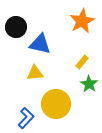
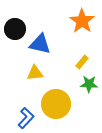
orange star: rotated 10 degrees counterclockwise
black circle: moved 1 px left, 2 px down
green star: rotated 30 degrees counterclockwise
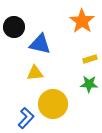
black circle: moved 1 px left, 2 px up
yellow rectangle: moved 8 px right, 3 px up; rotated 32 degrees clockwise
yellow circle: moved 3 px left
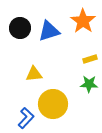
orange star: moved 1 px right
black circle: moved 6 px right, 1 px down
blue triangle: moved 9 px right, 13 px up; rotated 30 degrees counterclockwise
yellow triangle: moved 1 px left, 1 px down
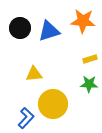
orange star: rotated 30 degrees counterclockwise
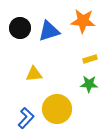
yellow circle: moved 4 px right, 5 px down
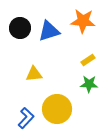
yellow rectangle: moved 2 px left, 1 px down; rotated 16 degrees counterclockwise
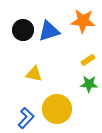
black circle: moved 3 px right, 2 px down
yellow triangle: rotated 18 degrees clockwise
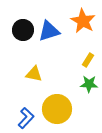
orange star: rotated 25 degrees clockwise
yellow rectangle: rotated 24 degrees counterclockwise
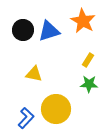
yellow circle: moved 1 px left
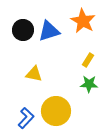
yellow circle: moved 2 px down
